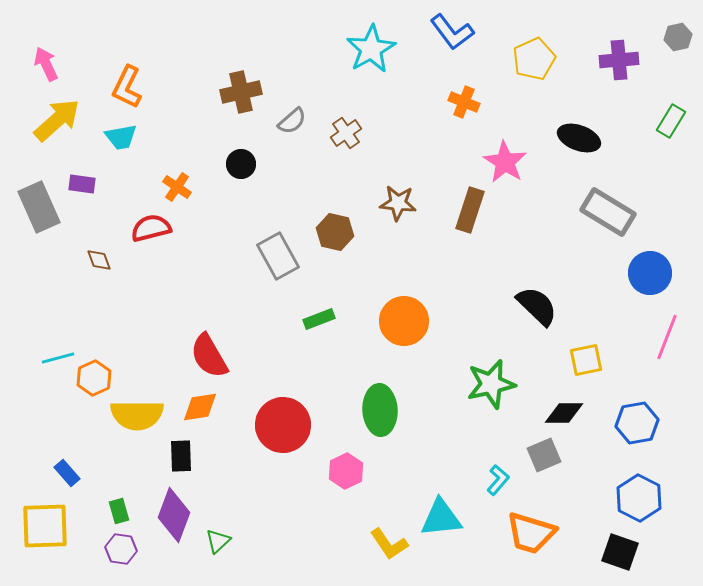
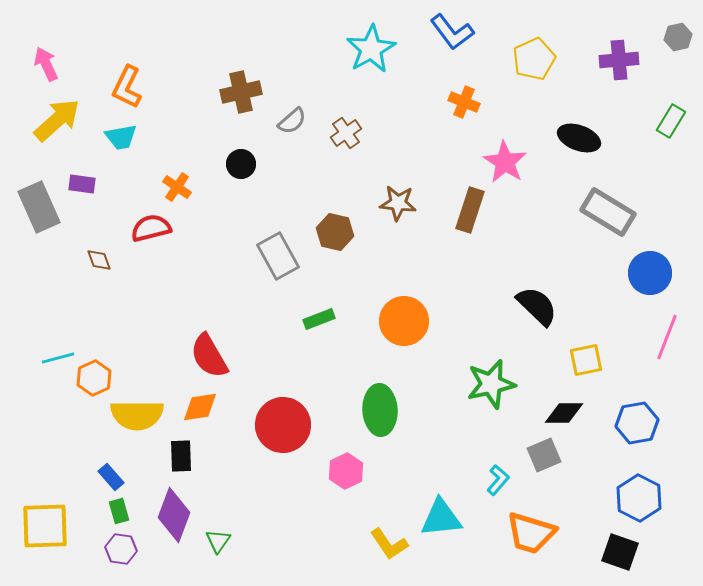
blue rectangle at (67, 473): moved 44 px right, 4 px down
green triangle at (218, 541): rotated 12 degrees counterclockwise
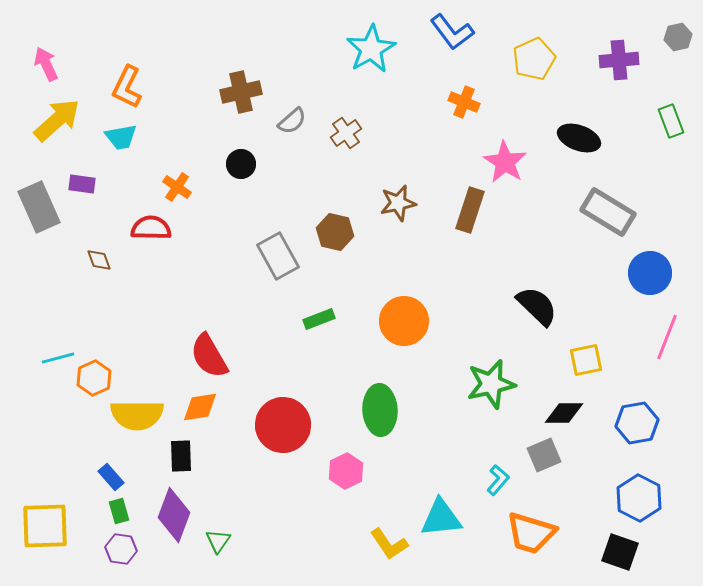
green rectangle at (671, 121): rotated 52 degrees counterclockwise
brown star at (398, 203): rotated 18 degrees counterclockwise
red semicircle at (151, 228): rotated 15 degrees clockwise
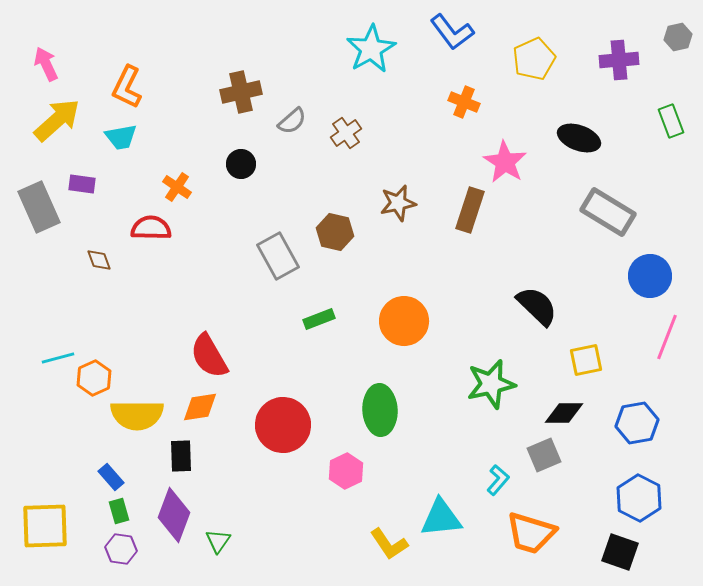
blue circle at (650, 273): moved 3 px down
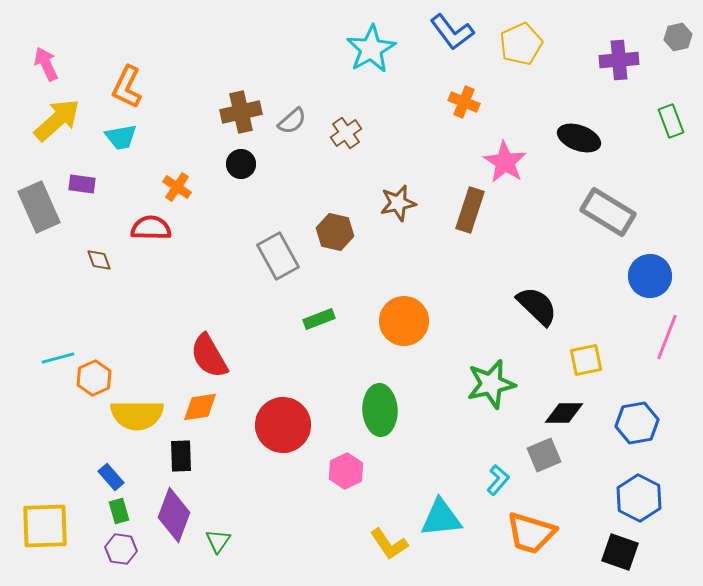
yellow pentagon at (534, 59): moved 13 px left, 15 px up
brown cross at (241, 92): moved 20 px down
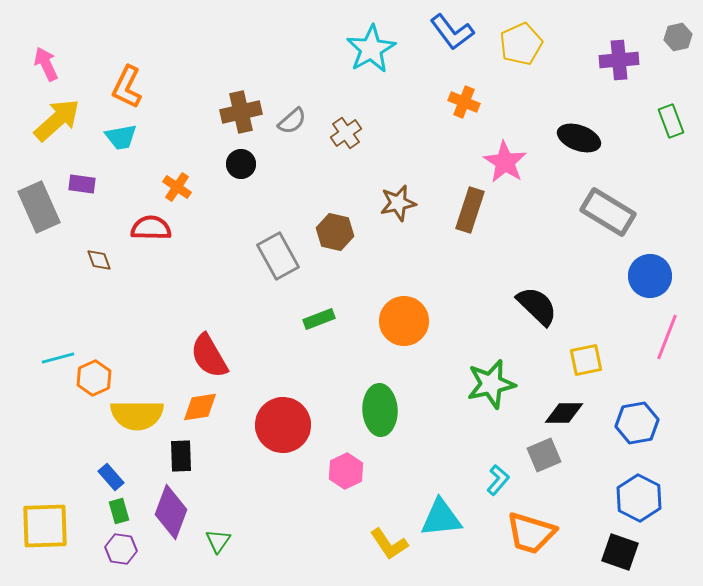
purple diamond at (174, 515): moved 3 px left, 3 px up
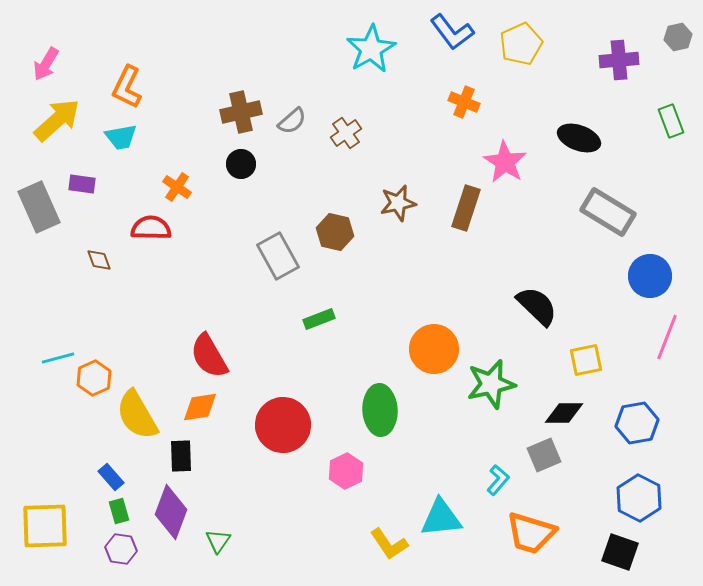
pink arrow at (46, 64): rotated 124 degrees counterclockwise
brown rectangle at (470, 210): moved 4 px left, 2 px up
orange circle at (404, 321): moved 30 px right, 28 px down
yellow semicircle at (137, 415): rotated 60 degrees clockwise
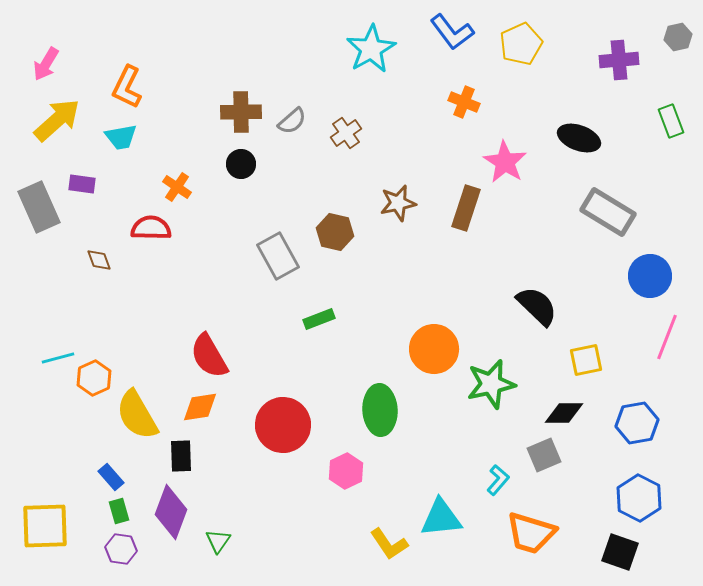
brown cross at (241, 112): rotated 12 degrees clockwise
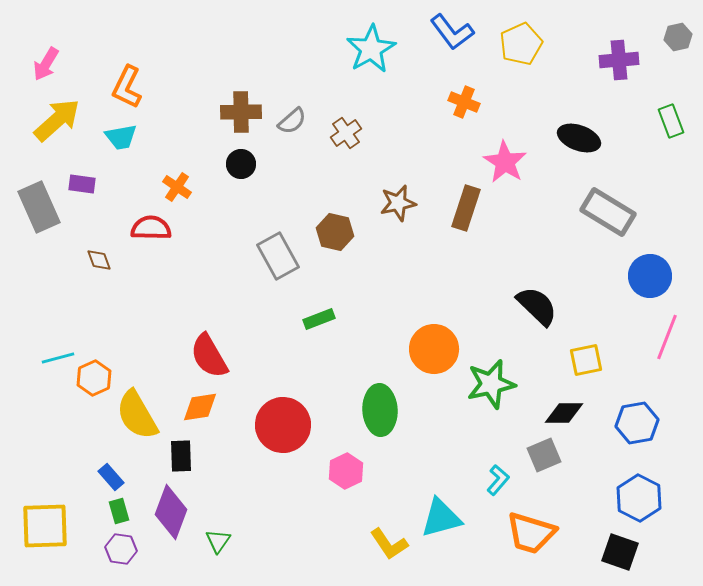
cyan triangle at (441, 518): rotated 9 degrees counterclockwise
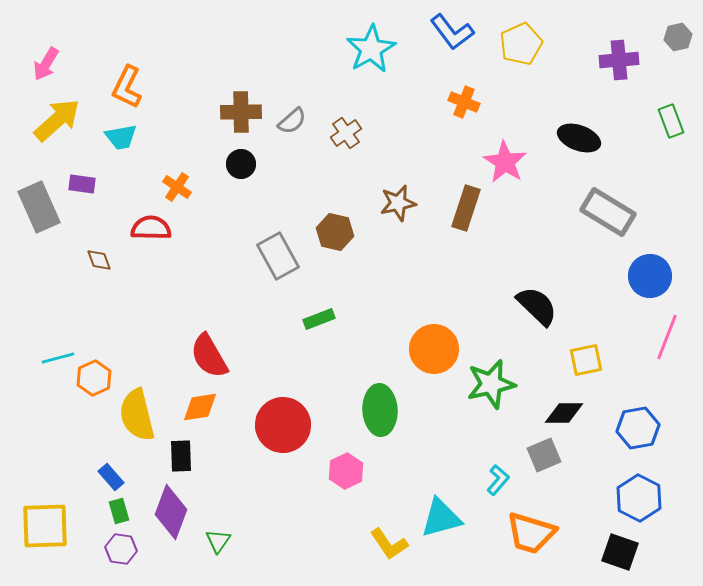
yellow semicircle at (137, 415): rotated 16 degrees clockwise
blue hexagon at (637, 423): moved 1 px right, 5 px down
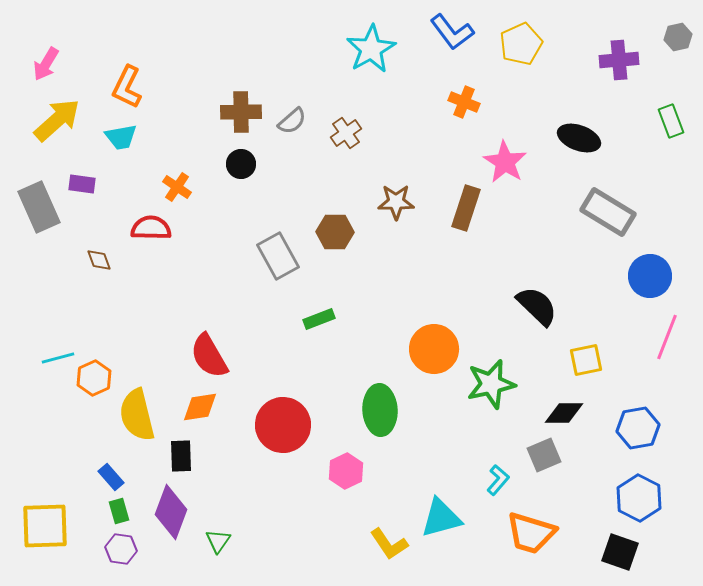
brown star at (398, 203): moved 2 px left, 1 px up; rotated 12 degrees clockwise
brown hexagon at (335, 232): rotated 12 degrees counterclockwise
